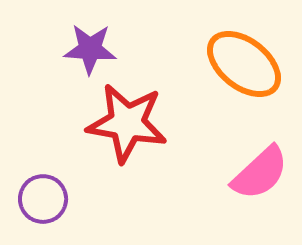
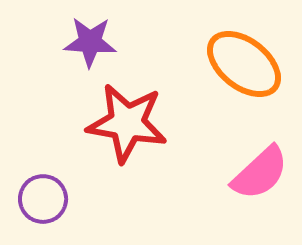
purple star: moved 7 px up
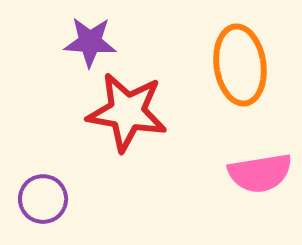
orange ellipse: moved 4 px left, 1 px down; rotated 44 degrees clockwise
red star: moved 11 px up
pink semicircle: rotated 34 degrees clockwise
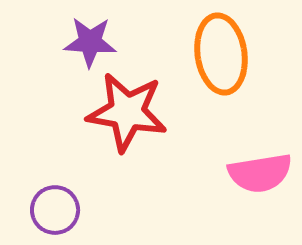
orange ellipse: moved 19 px left, 11 px up
purple circle: moved 12 px right, 11 px down
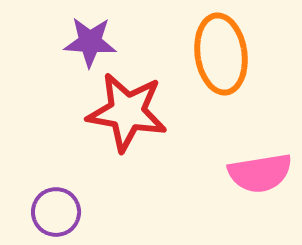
purple circle: moved 1 px right, 2 px down
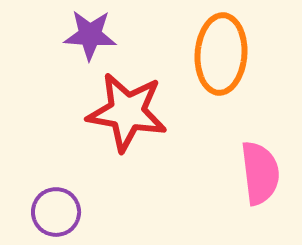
purple star: moved 7 px up
orange ellipse: rotated 12 degrees clockwise
pink semicircle: rotated 88 degrees counterclockwise
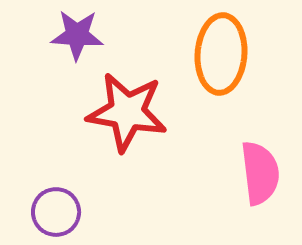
purple star: moved 13 px left
